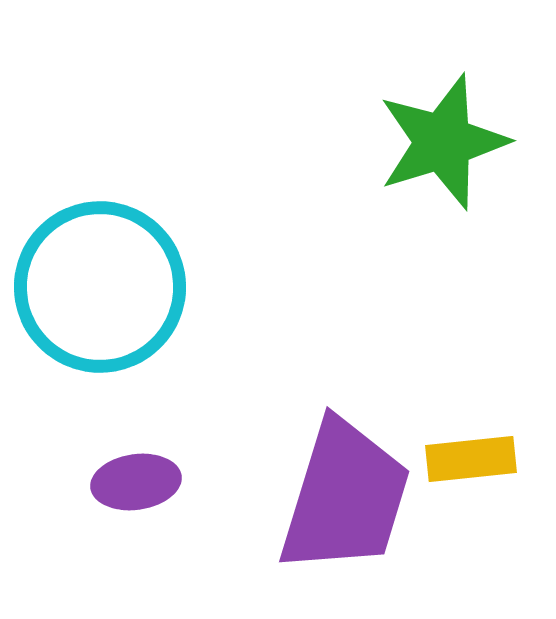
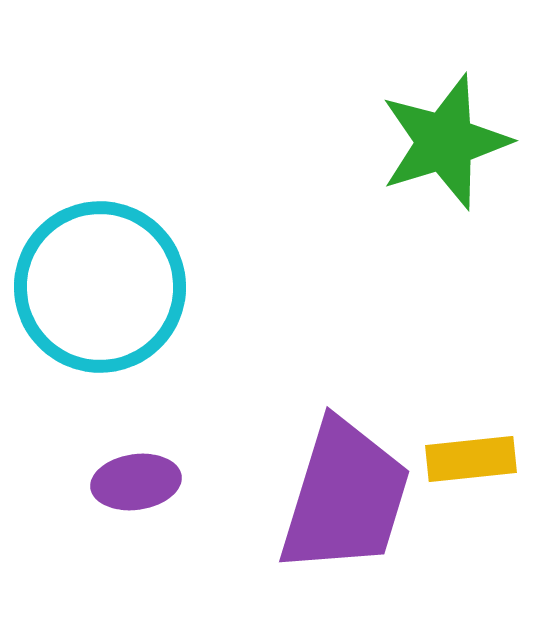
green star: moved 2 px right
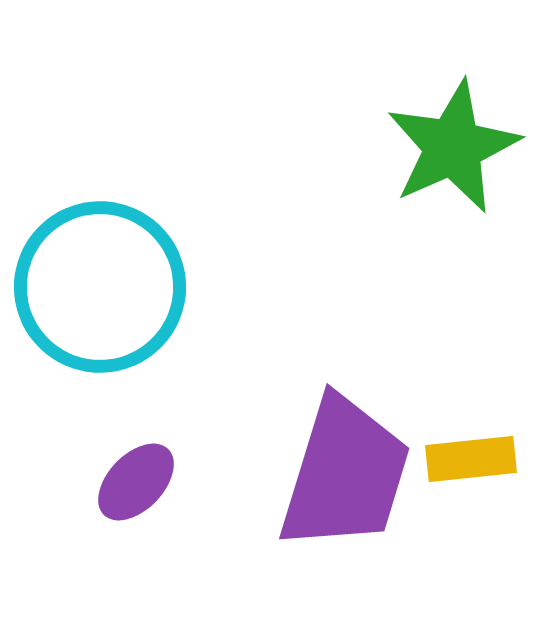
green star: moved 8 px right, 5 px down; rotated 7 degrees counterclockwise
purple ellipse: rotated 38 degrees counterclockwise
purple trapezoid: moved 23 px up
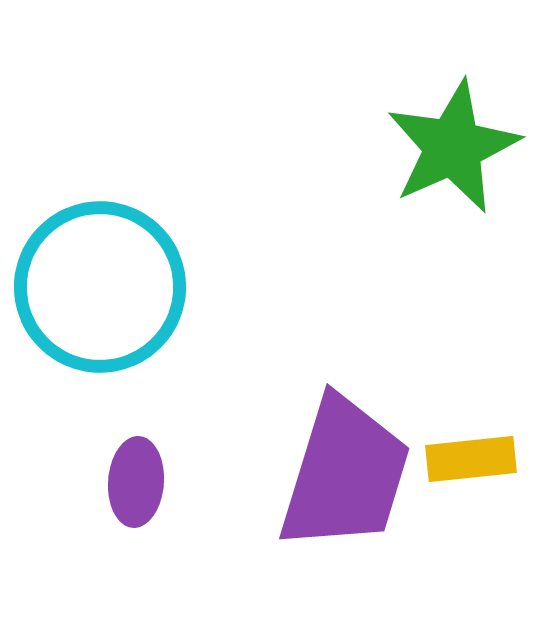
purple ellipse: rotated 40 degrees counterclockwise
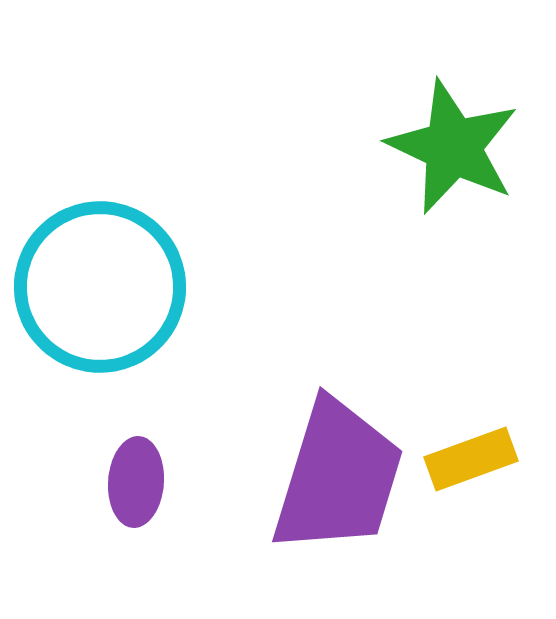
green star: rotated 23 degrees counterclockwise
yellow rectangle: rotated 14 degrees counterclockwise
purple trapezoid: moved 7 px left, 3 px down
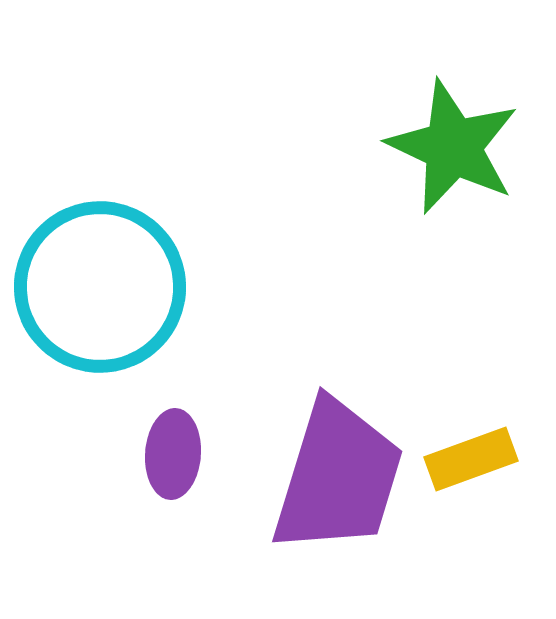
purple ellipse: moved 37 px right, 28 px up
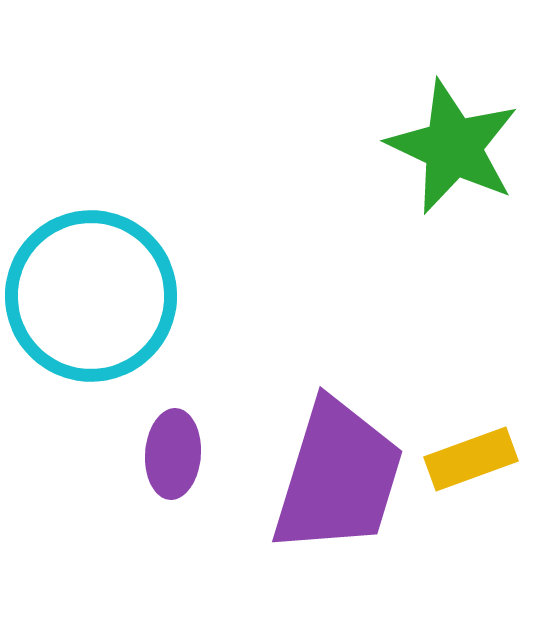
cyan circle: moved 9 px left, 9 px down
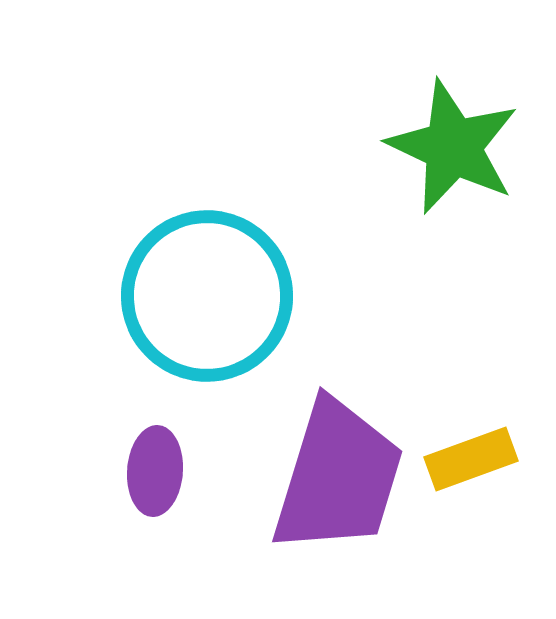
cyan circle: moved 116 px right
purple ellipse: moved 18 px left, 17 px down
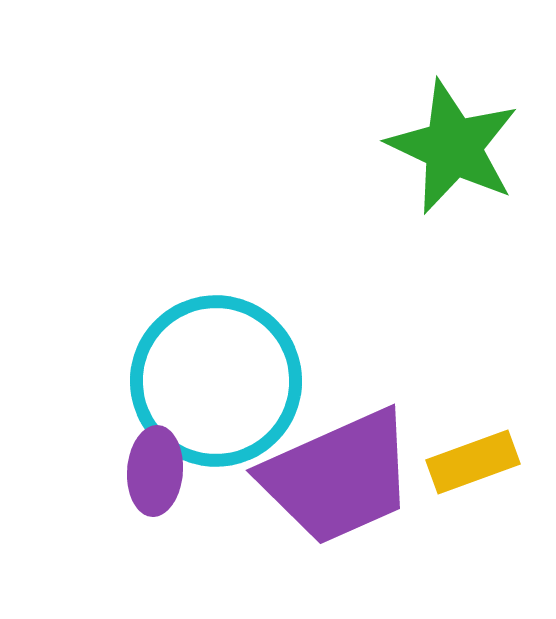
cyan circle: moved 9 px right, 85 px down
yellow rectangle: moved 2 px right, 3 px down
purple trapezoid: rotated 49 degrees clockwise
